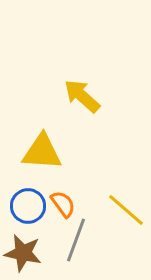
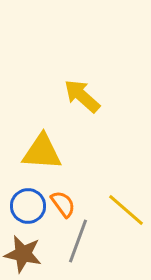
gray line: moved 2 px right, 1 px down
brown star: moved 1 px down
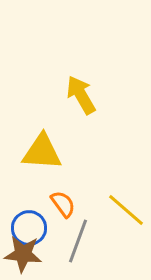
yellow arrow: moved 1 px left, 1 px up; rotated 18 degrees clockwise
blue circle: moved 1 px right, 22 px down
brown star: rotated 6 degrees counterclockwise
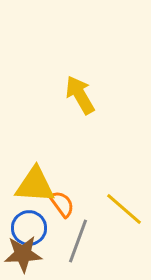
yellow arrow: moved 1 px left
yellow triangle: moved 7 px left, 33 px down
orange semicircle: moved 1 px left
yellow line: moved 2 px left, 1 px up
brown star: rotated 9 degrees counterclockwise
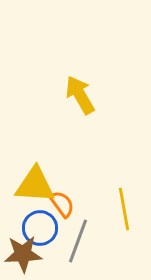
yellow line: rotated 39 degrees clockwise
blue circle: moved 11 px right
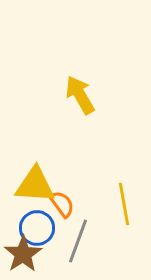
yellow line: moved 5 px up
blue circle: moved 3 px left
brown star: rotated 30 degrees counterclockwise
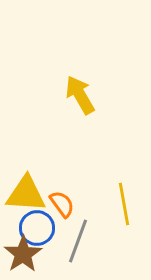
yellow triangle: moved 9 px left, 9 px down
